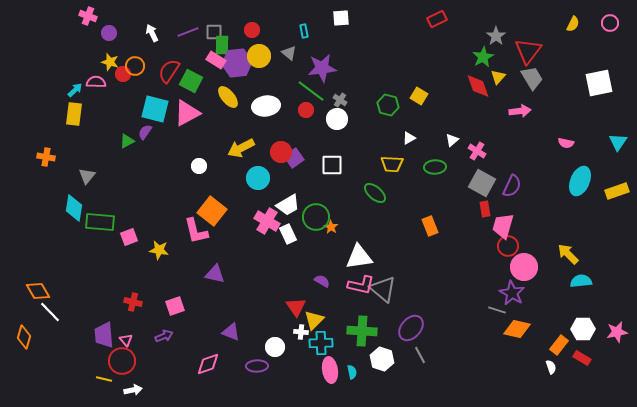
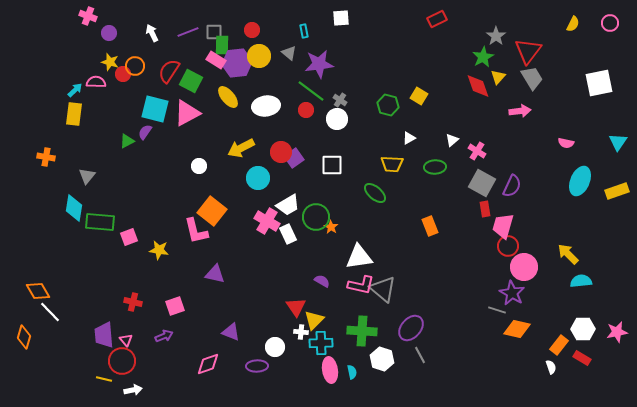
purple star at (322, 68): moved 3 px left, 4 px up
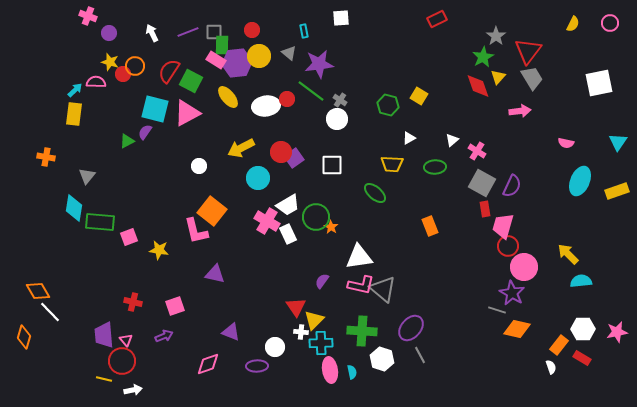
red circle at (306, 110): moved 19 px left, 11 px up
purple semicircle at (322, 281): rotated 84 degrees counterclockwise
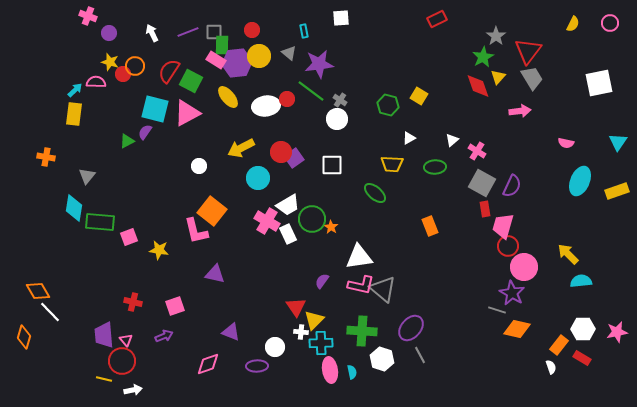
green circle at (316, 217): moved 4 px left, 2 px down
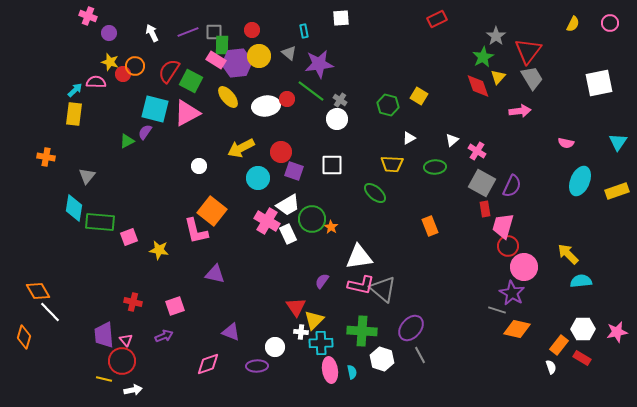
purple square at (294, 158): moved 13 px down; rotated 36 degrees counterclockwise
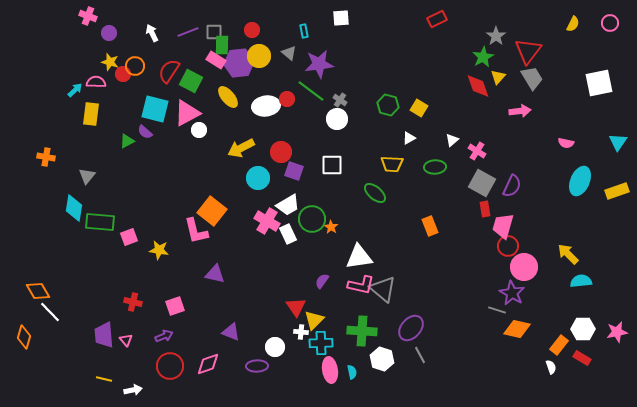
purple hexagon at (237, 63): moved 2 px right
yellow square at (419, 96): moved 12 px down
yellow rectangle at (74, 114): moved 17 px right
purple semicircle at (145, 132): rotated 84 degrees counterclockwise
white circle at (199, 166): moved 36 px up
red circle at (122, 361): moved 48 px right, 5 px down
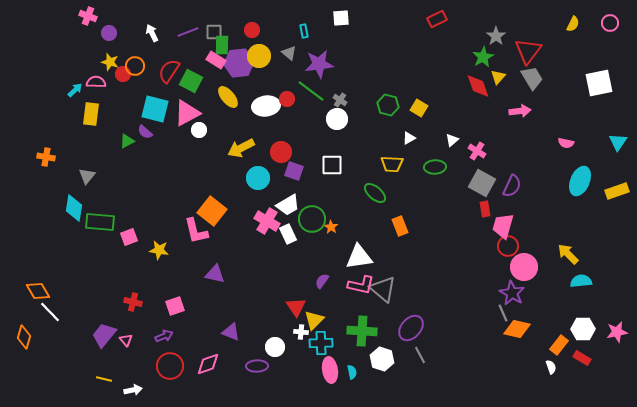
orange rectangle at (430, 226): moved 30 px left
gray line at (497, 310): moved 6 px right, 3 px down; rotated 48 degrees clockwise
purple trapezoid at (104, 335): rotated 44 degrees clockwise
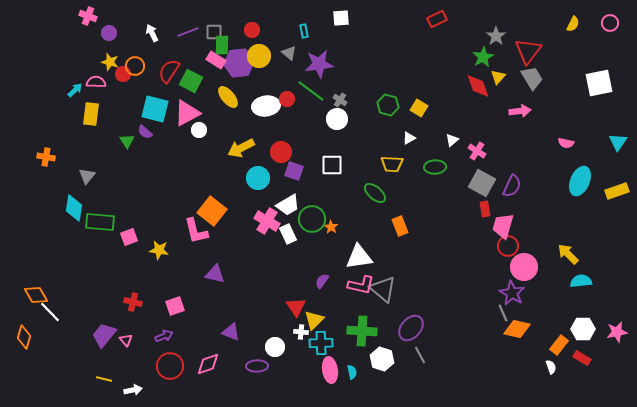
green triangle at (127, 141): rotated 35 degrees counterclockwise
orange diamond at (38, 291): moved 2 px left, 4 px down
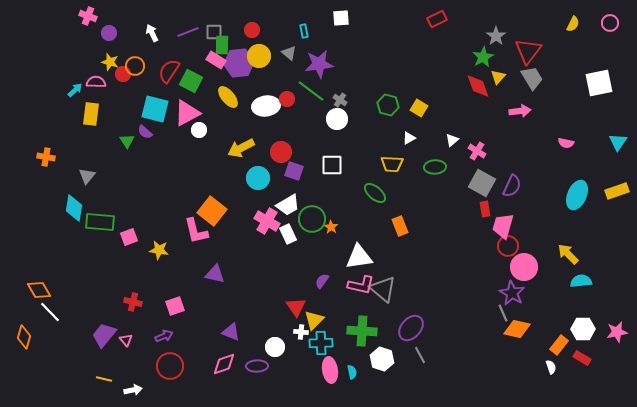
cyan ellipse at (580, 181): moved 3 px left, 14 px down
orange diamond at (36, 295): moved 3 px right, 5 px up
pink diamond at (208, 364): moved 16 px right
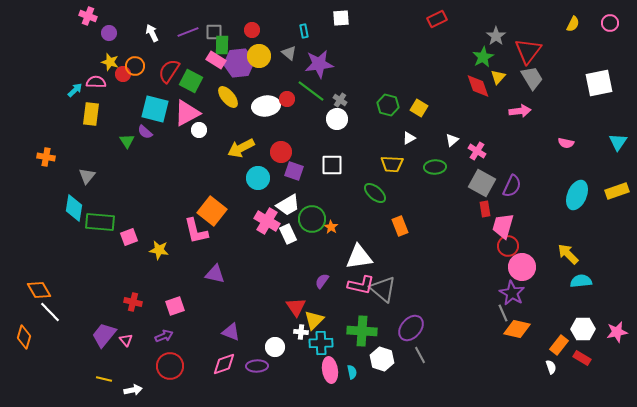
pink circle at (524, 267): moved 2 px left
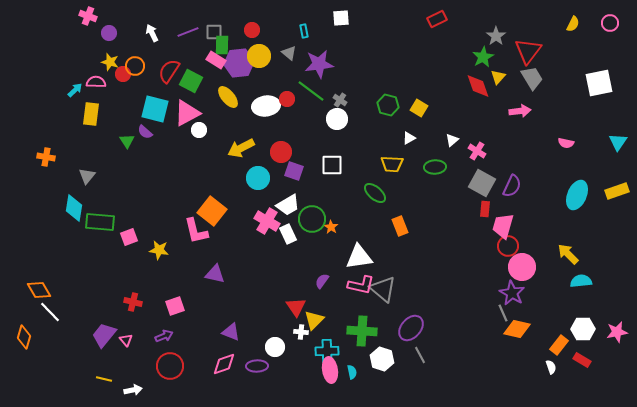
red rectangle at (485, 209): rotated 14 degrees clockwise
cyan cross at (321, 343): moved 6 px right, 8 px down
red rectangle at (582, 358): moved 2 px down
